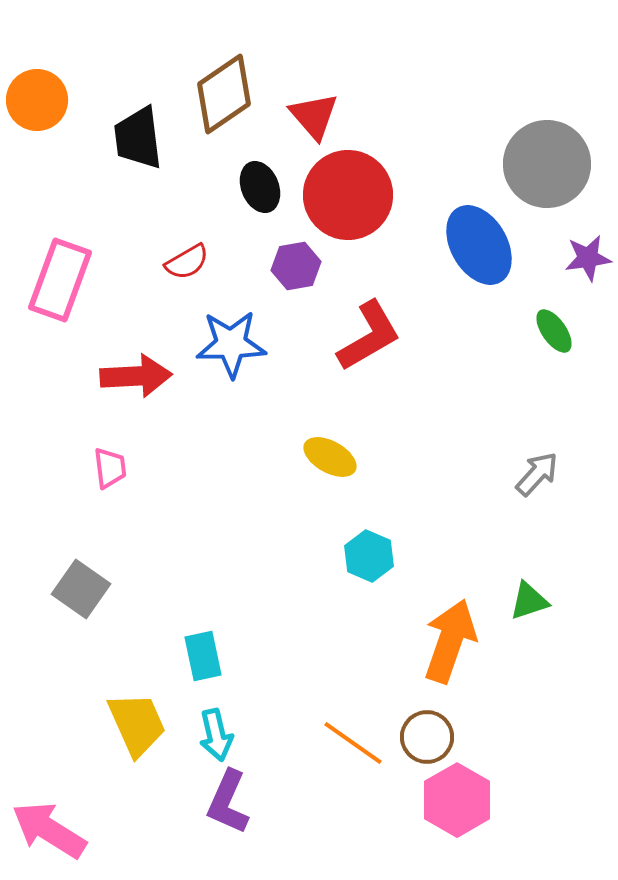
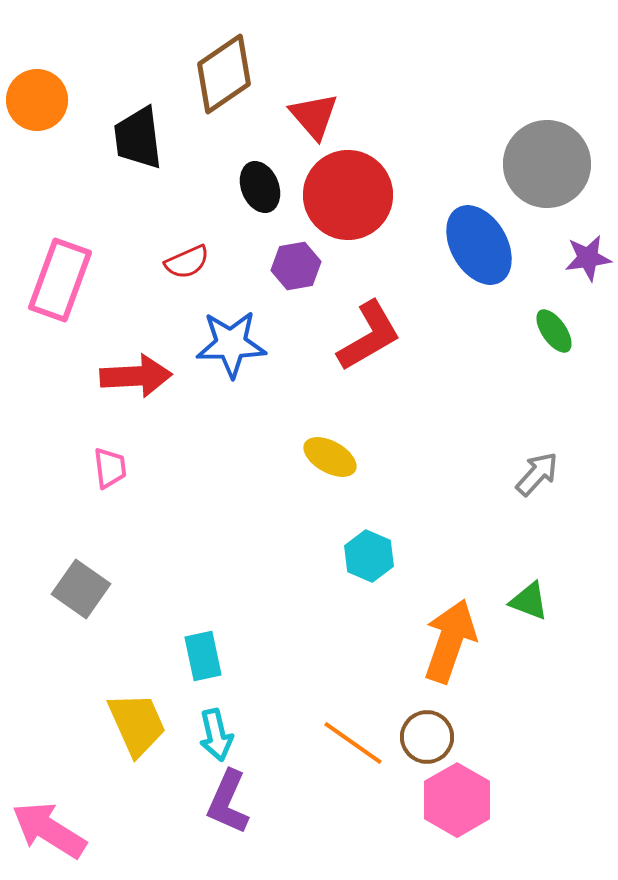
brown diamond: moved 20 px up
red semicircle: rotated 6 degrees clockwise
green triangle: rotated 39 degrees clockwise
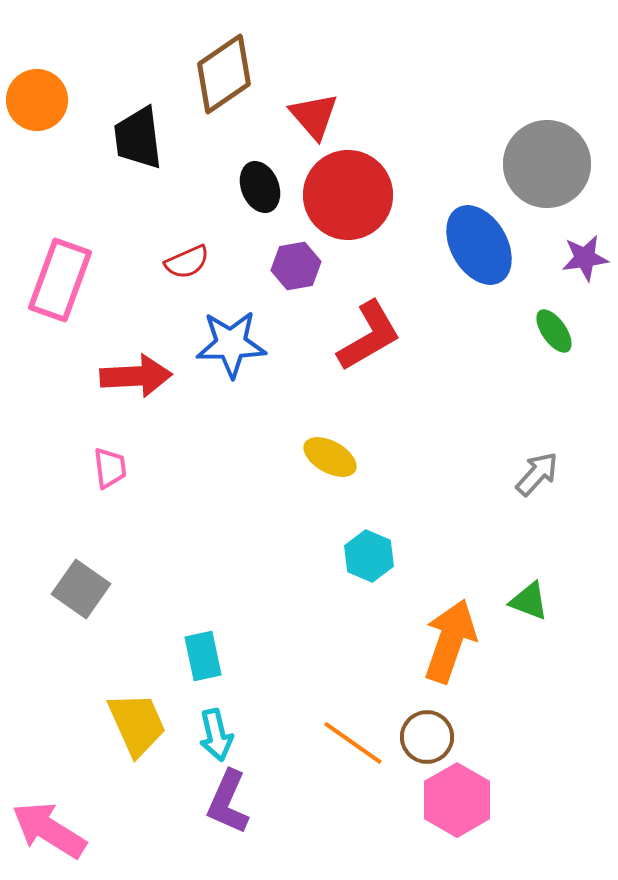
purple star: moved 3 px left
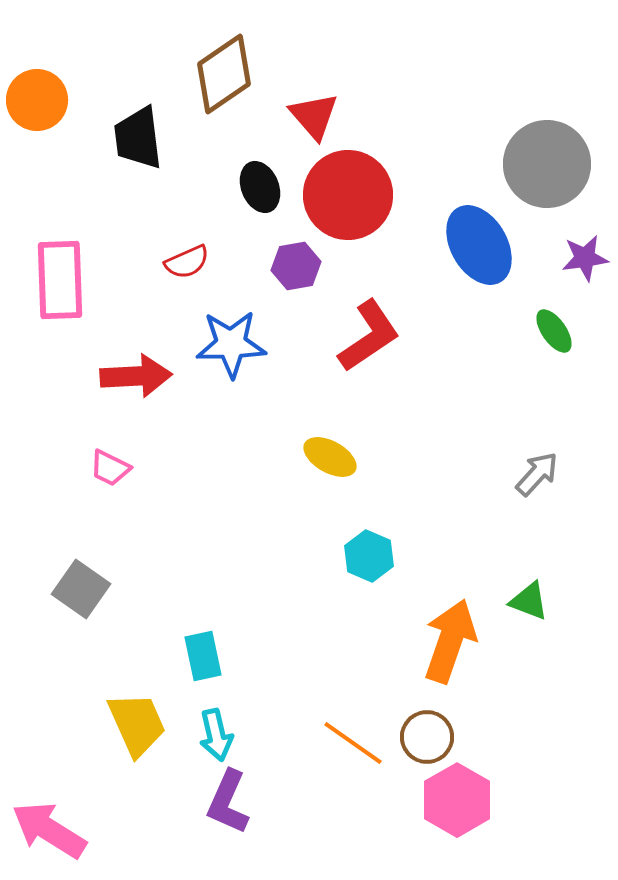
pink rectangle: rotated 22 degrees counterclockwise
red L-shape: rotated 4 degrees counterclockwise
pink trapezoid: rotated 123 degrees clockwise
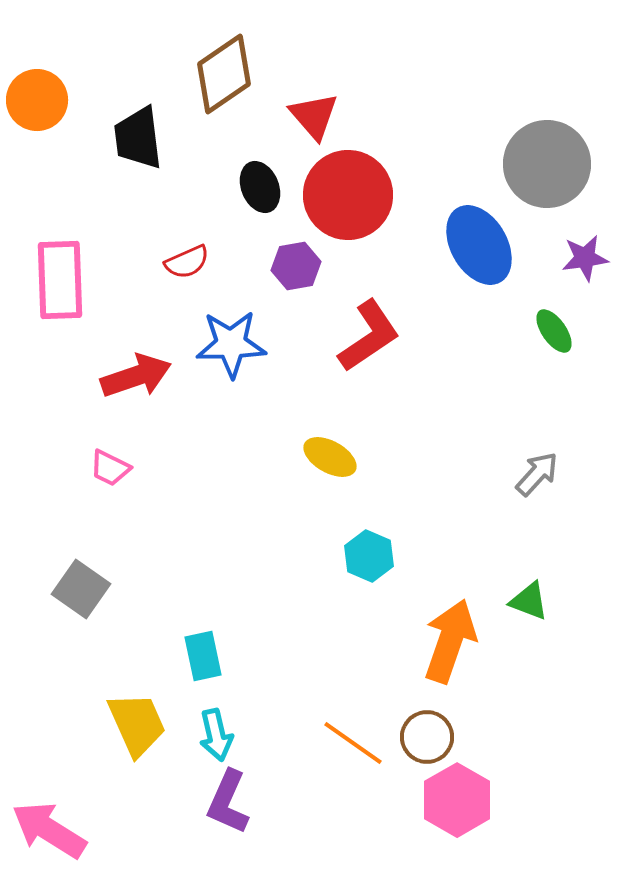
red arrow: rotated 16 degrees counterclockwise
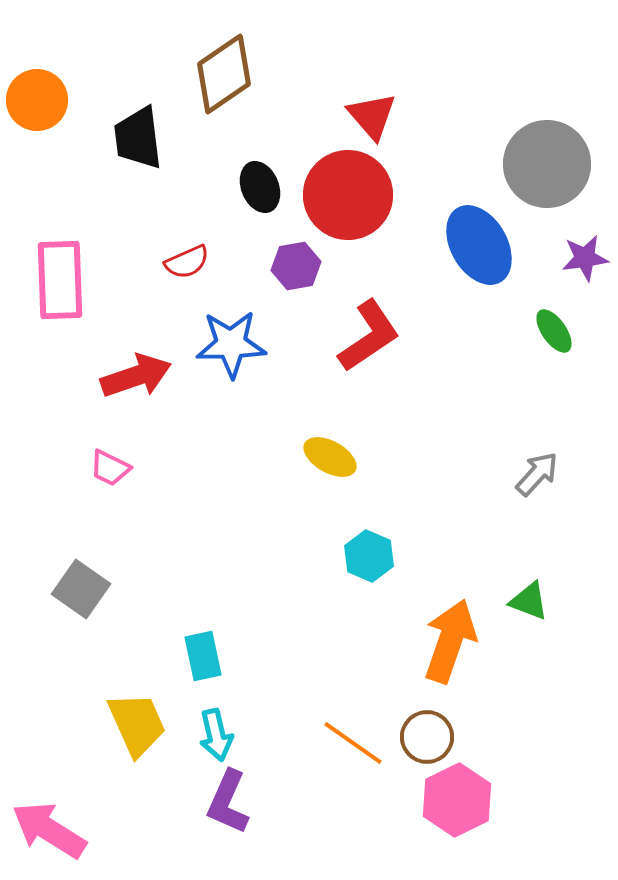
red triangle: moved 58 px right
pink hexagon: rotated 4 degrees clockwise
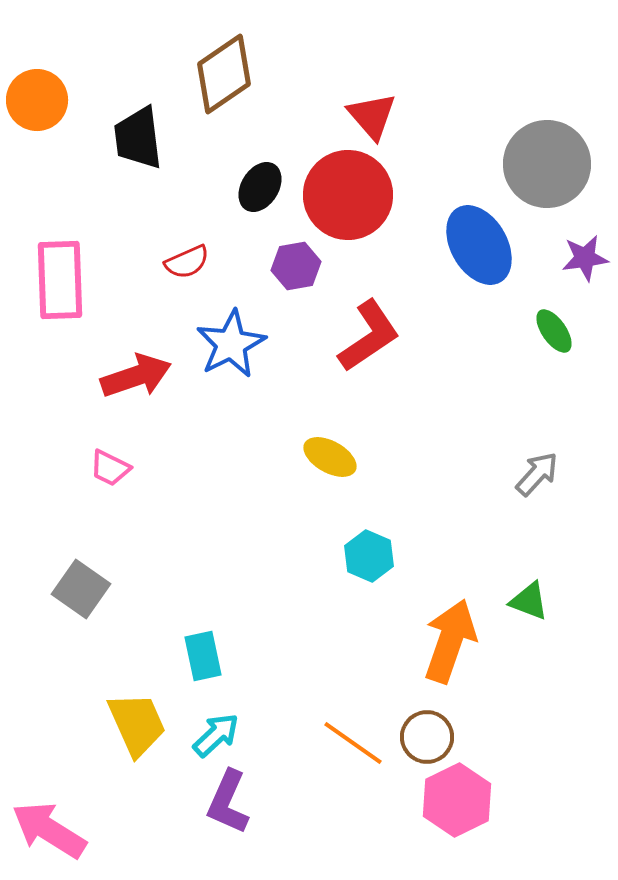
black ellipse: rotated 54 degrees clockwise
blue star: rotated 26 degrees counterclockwise
cyan arrow: rotated 120 degrees counterclockwise
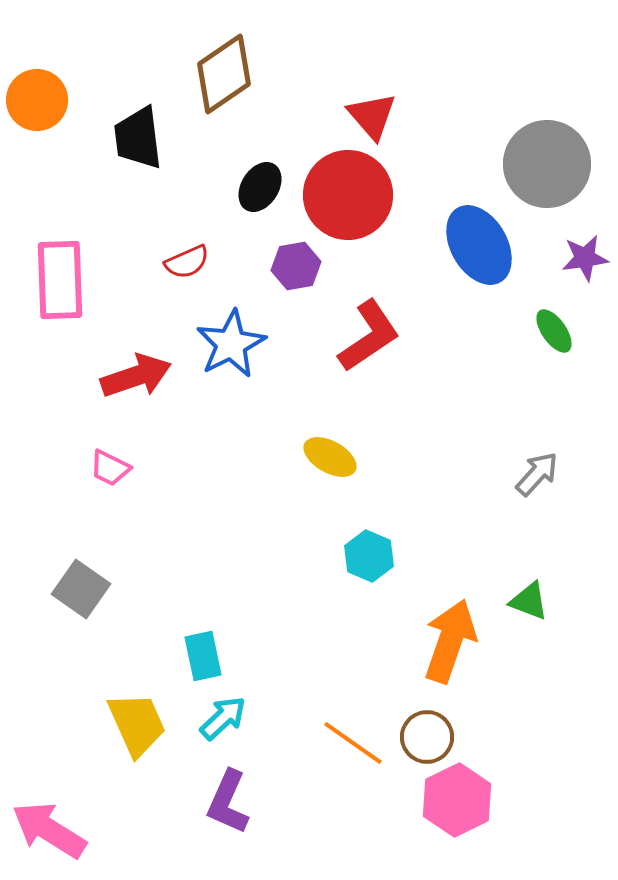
cyan arrow: moved 7 px right, 17 px up
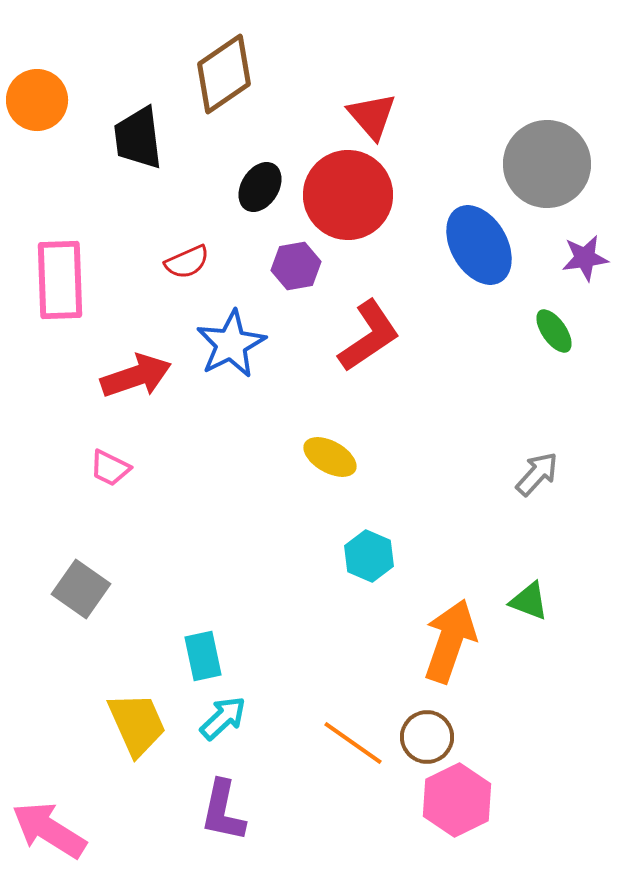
purple L-shape: moved 5 px left, 9 px down; rotated 12 degrees counterclockwise
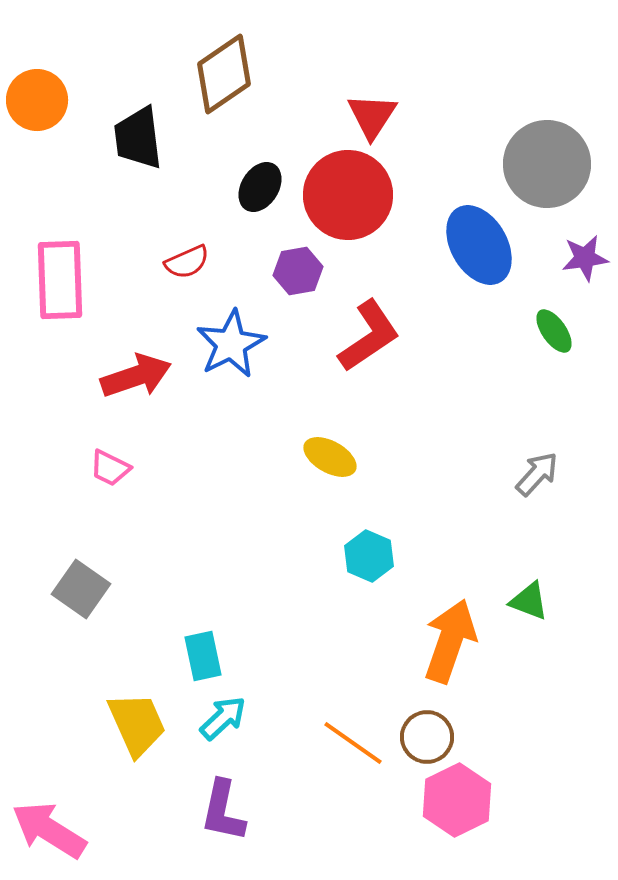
red triangle: rotated 14 degrees clockwise
purple hexagon: moved 2 px right, 5 px down
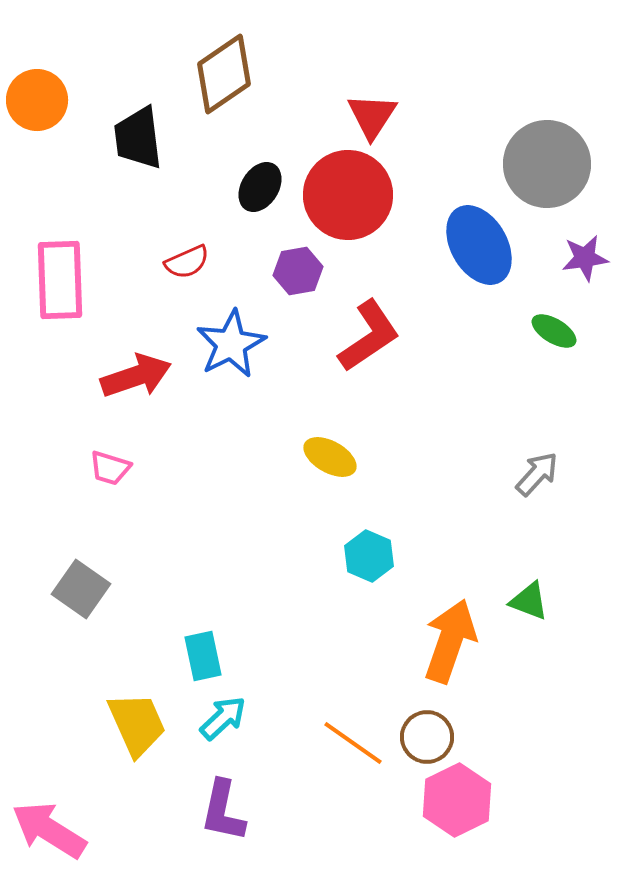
green ellipse: rotated 24 degrees counterclockwise
pink trapezoid: rotated 9 degrees counterclockwise
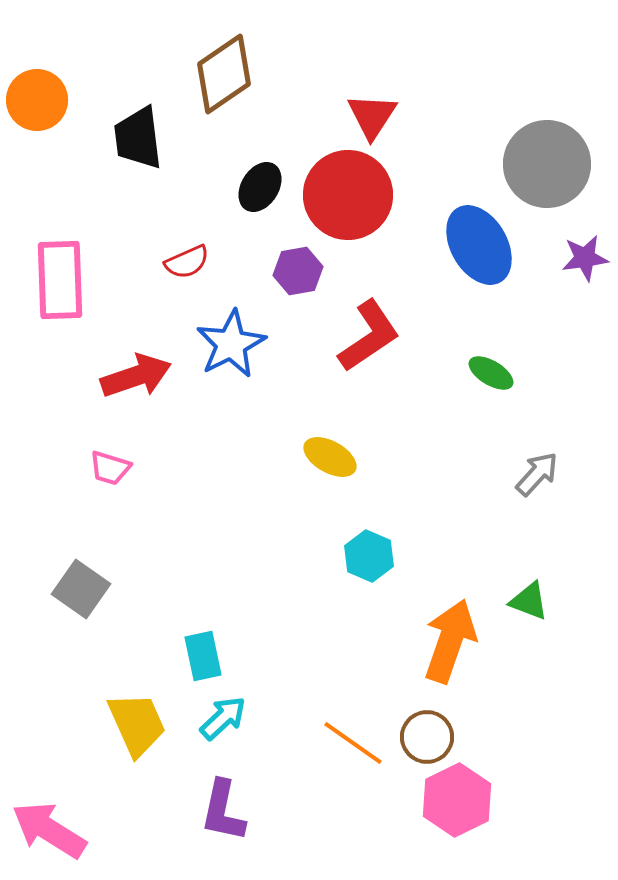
green ellipse: moved 63 px left, 42 px down
